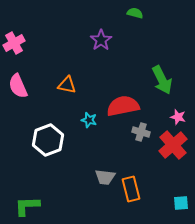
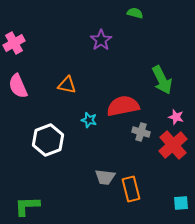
pink star: moved 2 px left
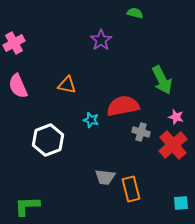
cyan star: moved 2 px right
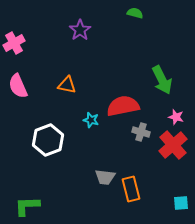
purple star: moved 21 px left, 10 px up
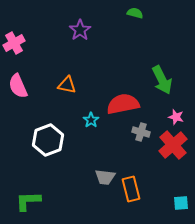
red semicircle: moved 2 px up
cyan star: rotated 21 degrees clockwise
green L-shape: moved 1 px right, 5 px up
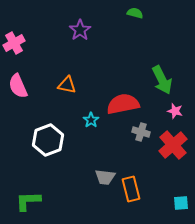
pink star: moved 1 px left, 6 px up
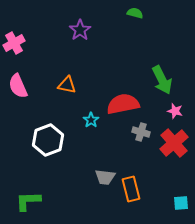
red cross: moved 1 px right, 2 px up
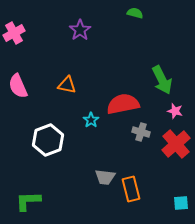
pink cross: moved 10 px up
red cross: moved 2 px right, 1 px down
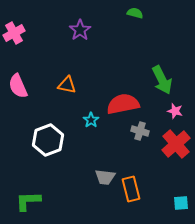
gray cross: moved 1 px left, 1 px up
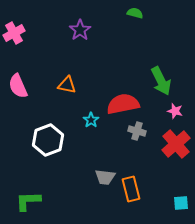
green arrow: moved 1 px left, 1 px down
gray cross: moved 3 px left
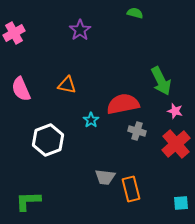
pink semicircle: moved 3 px right, 3 px down
